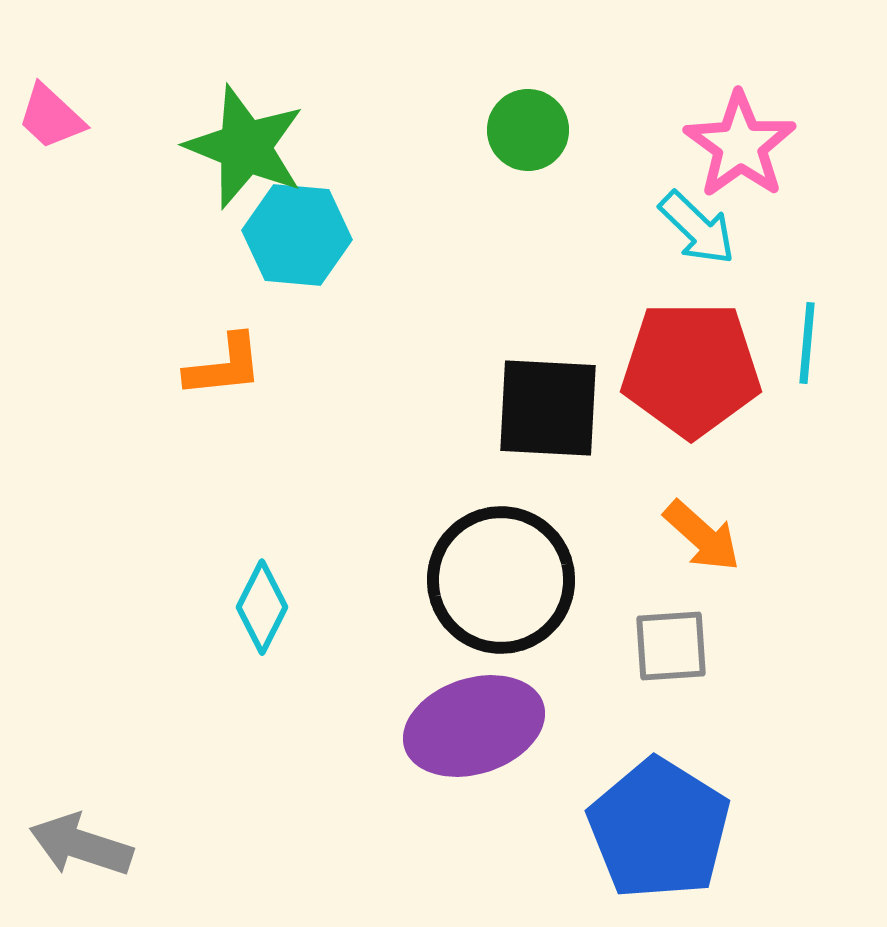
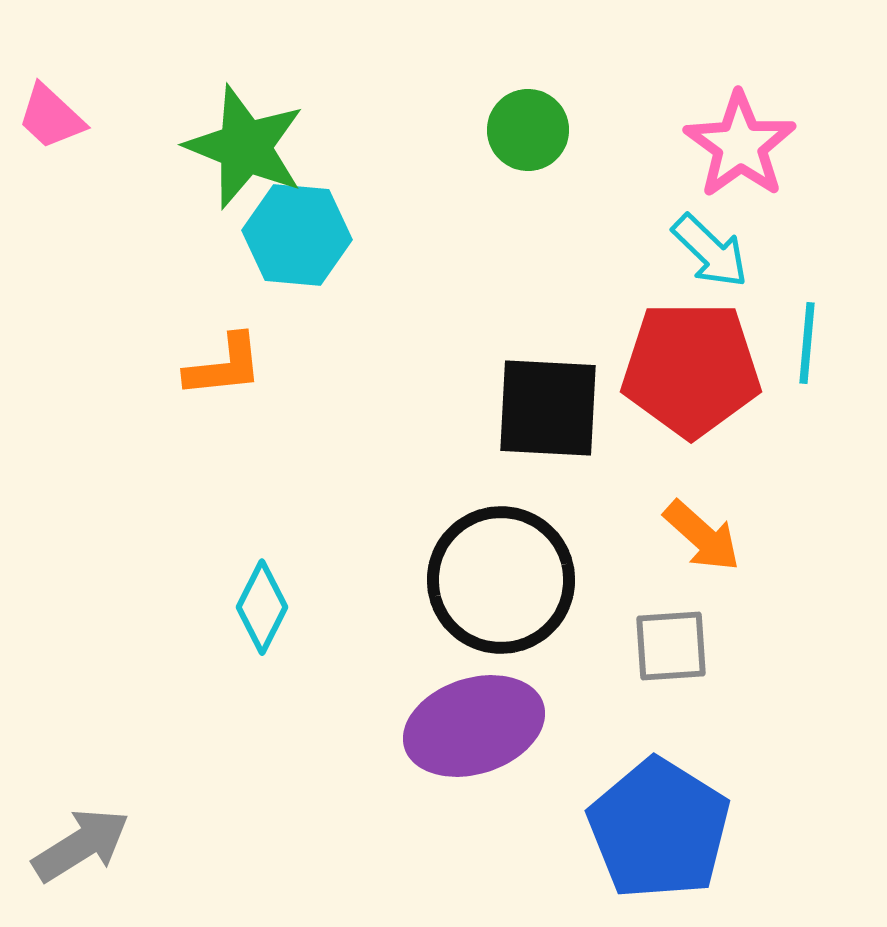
cyan arrow: moved 13 px right, 23 px down
gray arrow: rotated 130 degrees clockwise
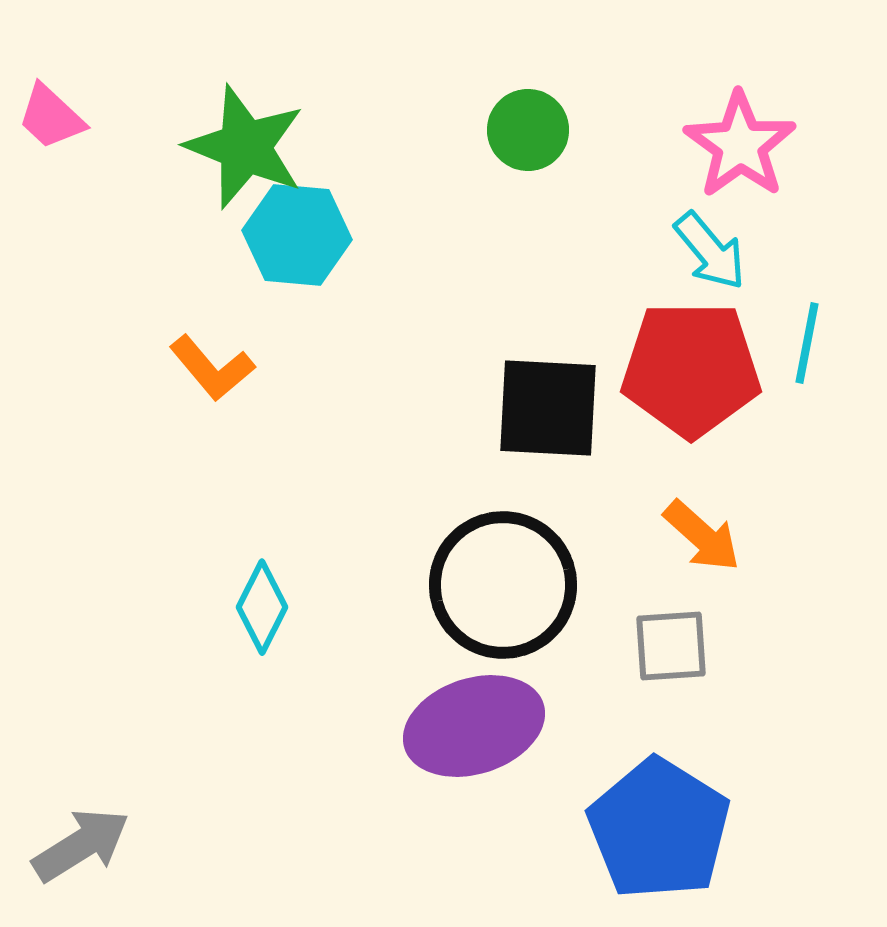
cyan arrow: rotated 6 degrees clockwise
cyan line: rotated 6 degrees clockwise
orange L-shape: moved 12 px left, 2 px down; rotated 56 degrees clockwise
black circle: moved 2 px right, 5 px down
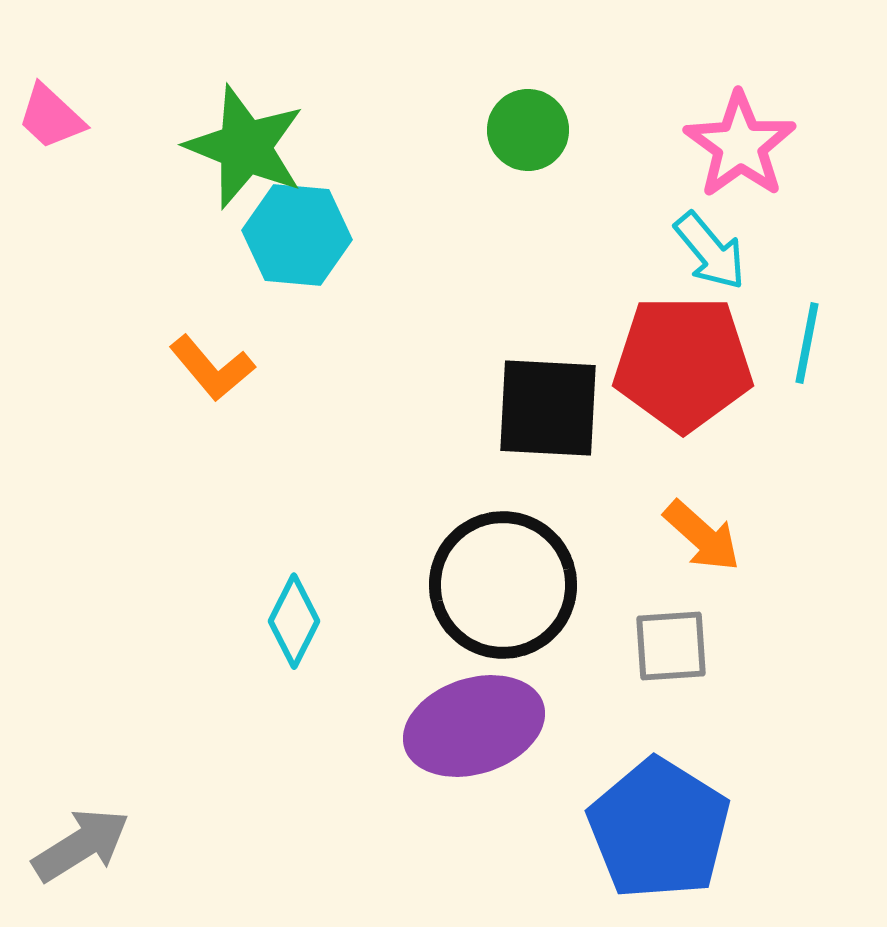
red pentagon: moved 8 px left, 6 px up
cyan diamond: moved 32 px right, 14 px down
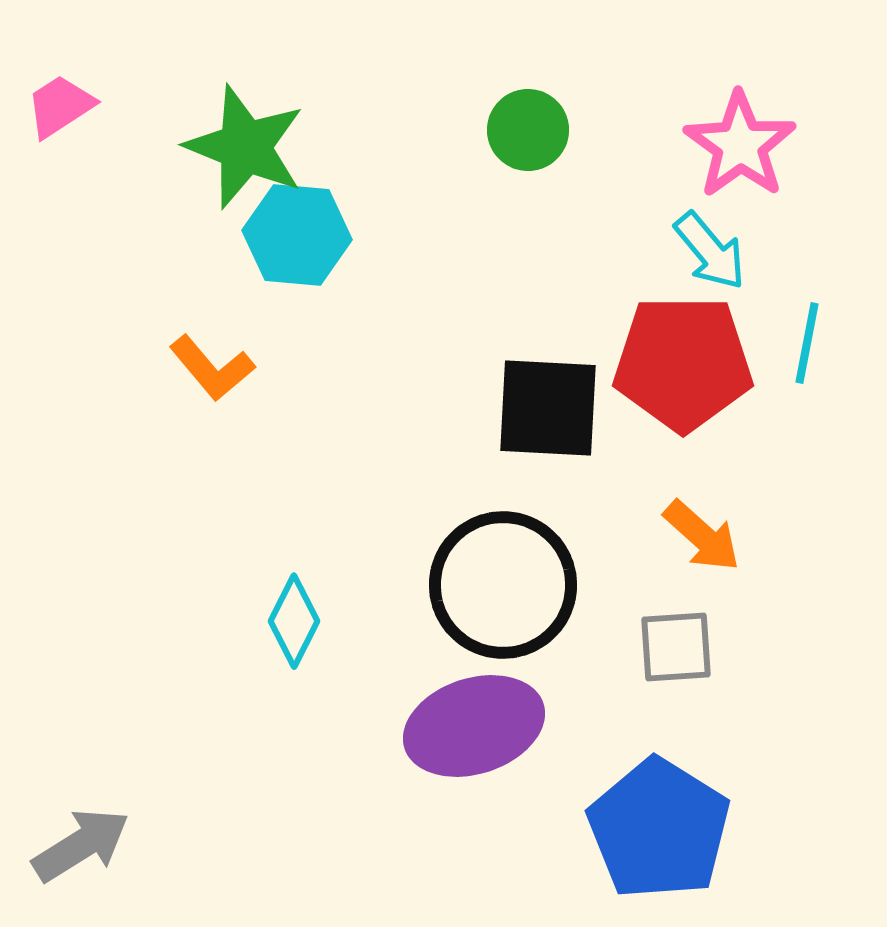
pink trapezoid: moved 9 px right, 11 px up; rotated 104 degrees clockwise
gray square: moved 5 px right, 1 px down
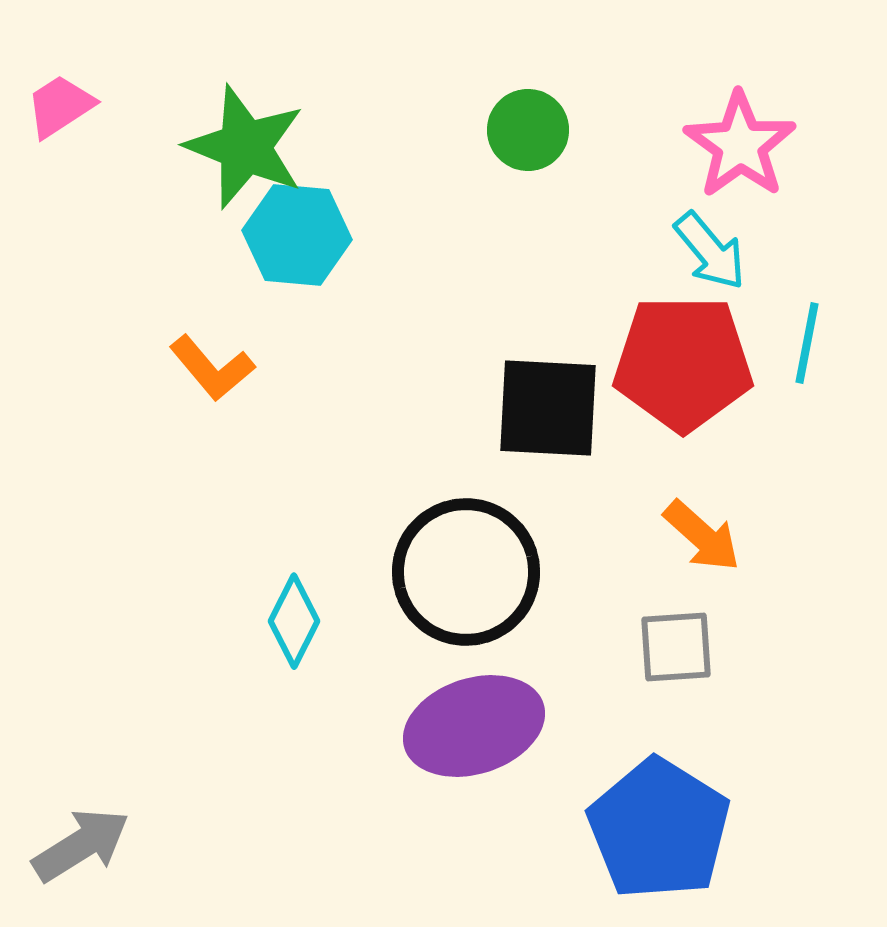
black circle: moved 37 px left, 13 px up
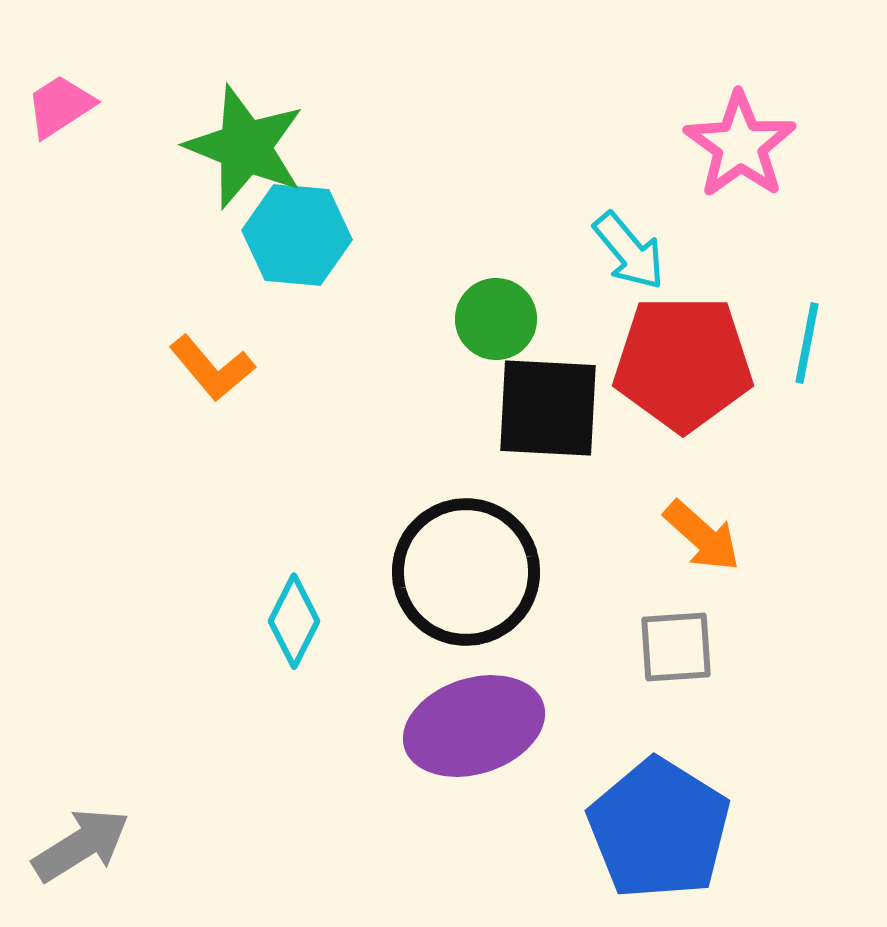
green circle: moved 32 px left, 189 px down
cyan arrow: moved 81 px left
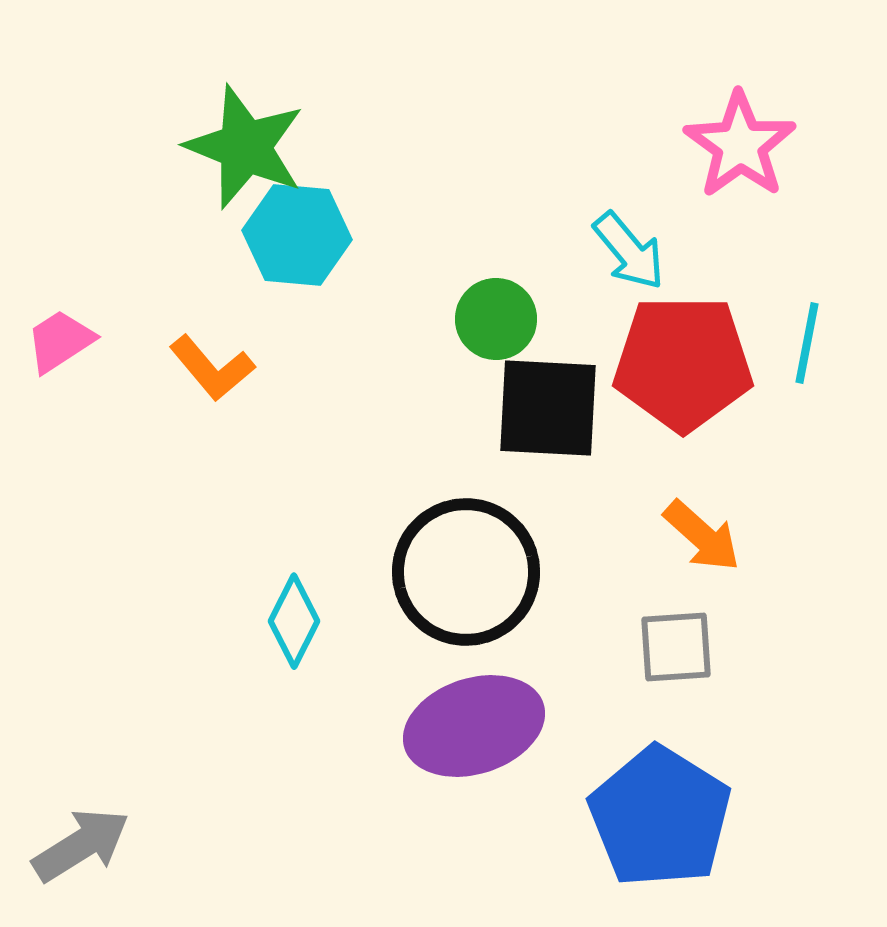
pink trapezoid: moved 235 px down
blue pentagon: moved 1 px right, 12 px up
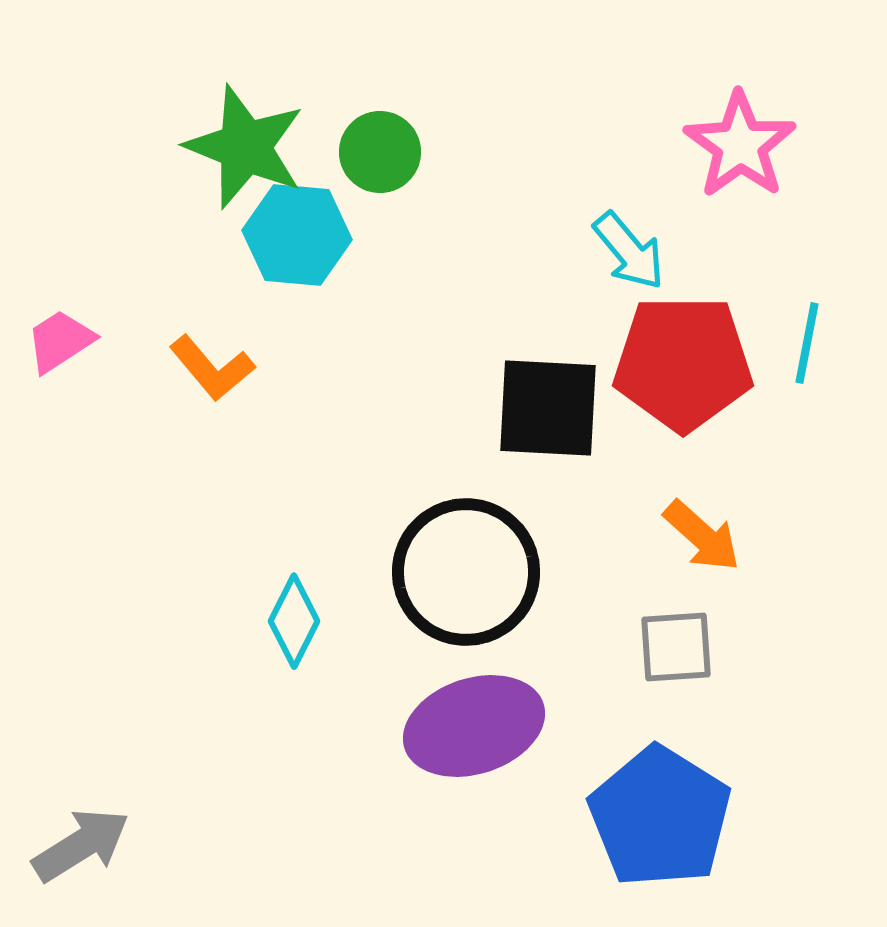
green circle: moved 116 px left, 167 px up
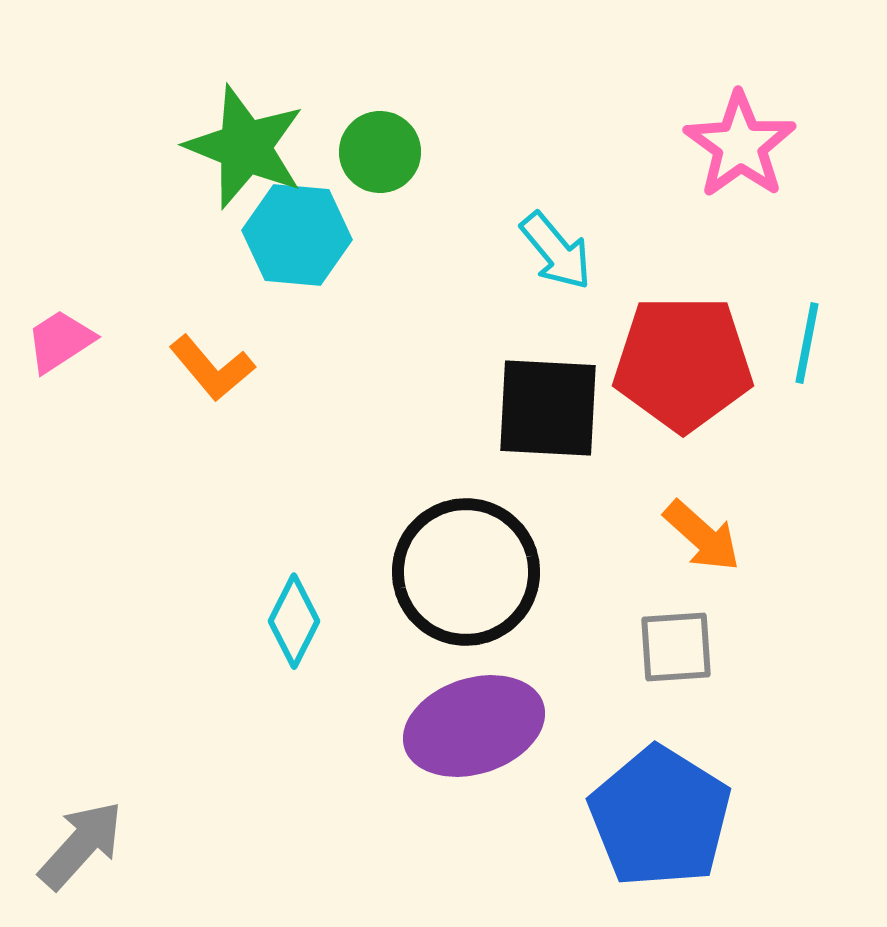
cyan arrow: moved 73 px left
gray arrow: rotated 16 degrees counterclockwise
